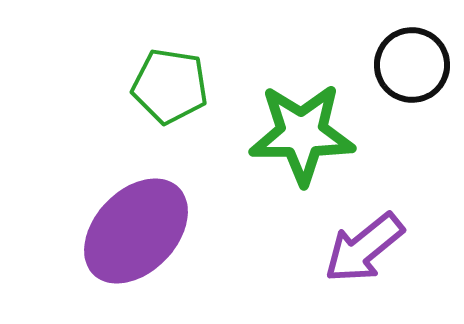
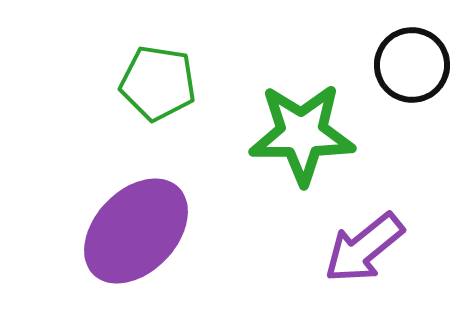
green pentagon: moved 12 px left, 3 px up
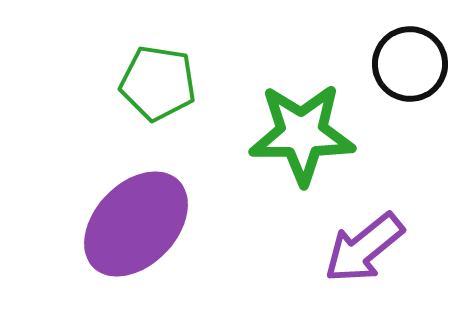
black circle: moved 2 px left, 1 px up
purple ellipse: moved 7 px up
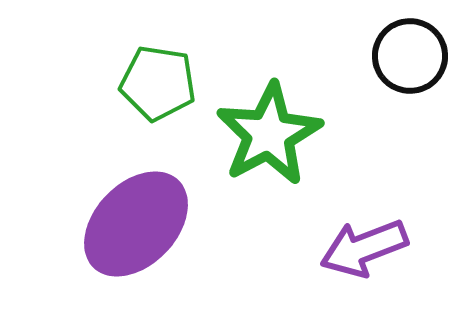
black circle: moved 8 px up
green star: moved 33 px left; rotated 28 degrees counterclockwise
purple arrow: rotated 18 degrees clockwise
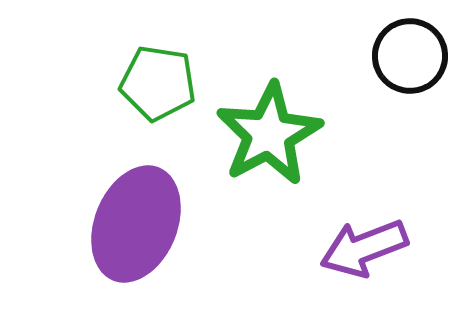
purple ellipse: rotated 22 degrees counterclockwise
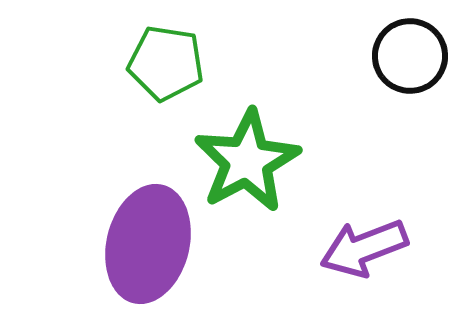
green pentagon: moved 8 px right, 20 px up
green star: moved 22 px left, 27 px down
purple ellipse: moved 12 px right, 20 px down; rotated 8 degrees counterclockwise
